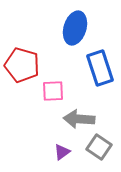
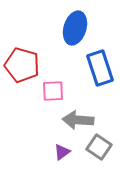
gray arrow: moved 1 px left, 1 px down
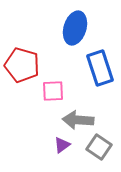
purple triangle: moved 7 px up
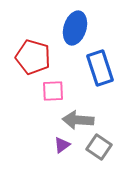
red pentagon: moved 11 px right, 8 px up
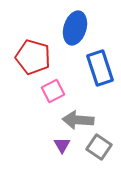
pink square: rotated 25 degrees counterclockwise
purple triangle: rotated 24 degrees counterclockwise
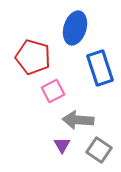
gray square: moved 3 px down
